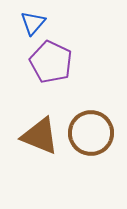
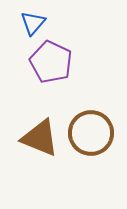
brown triangle: moved 2 px down
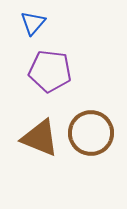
purple pentagon: moved 1 px left, 9 px down; rotated 18 degrees counterclockwise
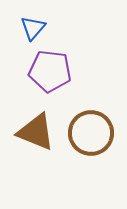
blue triangle: moved 5 px down
brown triangle: moved 4 px left, 6 px up
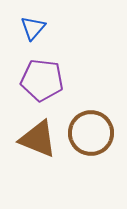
purple pentagon: moved 8 px left, 9 px down
brown triangle: moved 2 px right, 7 px down
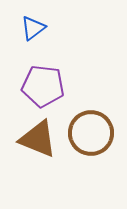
blue triangle: rotated 12 degrees clockwise
purple pentagon: moved 1 px right, 6 px down
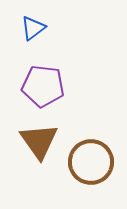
brown circle: moved 29 px down
brown triangle: moved 1 px right, 2 px down; rotated 33 degrees clockwise
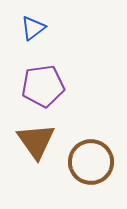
purple pentagon: rotated 15 degrees counterclockwise
brown triangle: moved 3 px left
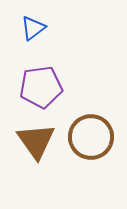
purple pentagon: moved 2 px left, 1 px down
brown circle: moved 25 px up
